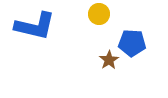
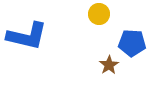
blue L-shape: moved 8 px left, 10 px down
brown star: moved 5 px down
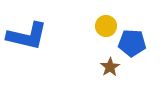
yellow circle: moved 7 px right, 12 px down
brown star: moved 1 px right, 2 px down
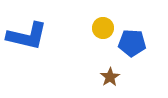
yellow circle: moved 3 px left, 2 px down
brown star: moved 10 px down
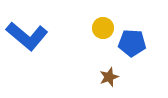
blue L-shape: rotated 27 degrees clockwise
brown star: moved 1 px left; rotated 12 degrees clockwise
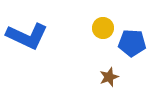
blue L-shape: rotated 15 degrees counterclockwise
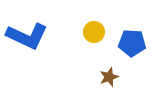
yellow circle: moved 9 px left, 4 px down
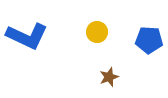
yellow circle: moved 3 px right
blue pentagon: moved 17 px right, 3 px up
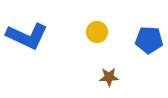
brown star: rotated 18 degrees clockwise
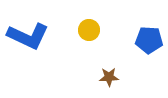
yellow circle: moved 8 px left, 2 px up
blue L-shape: moved 1 px right
